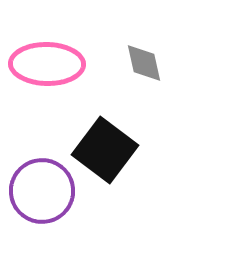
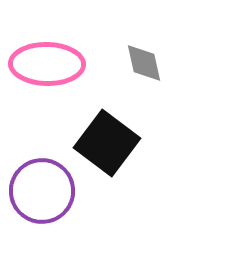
black square: moved 2 px right, 7 px up
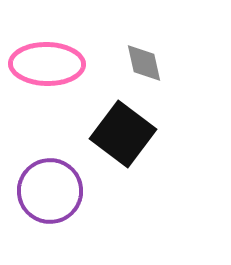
black square: moved 16 px right, 9 px up
purple circle: moved 8 px right
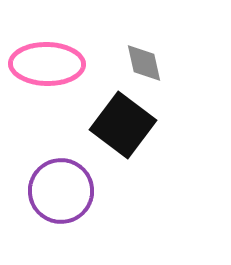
black square: moved 9 px up
purple circle: moved 11 px right
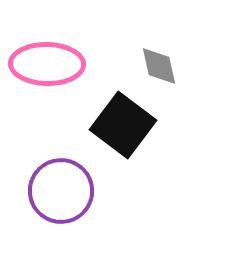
gray diamond: moved 15 px right, 3 px down
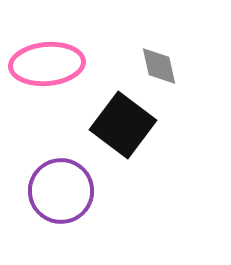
pink ellipse: rotated 6 degrees counterclockwise
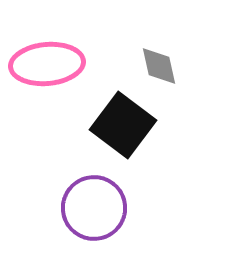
purple circle: moved 33 px right, 17 px down
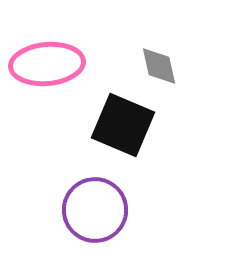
black square: rotated 14 degrees counterclockwise
purple circle: moved 1 px right, 2 px down
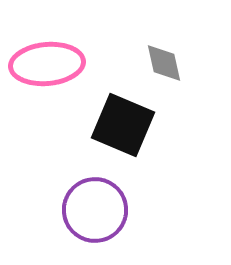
gray diamond: moved 5 px right, 3 px up
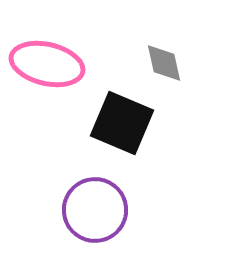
pink ellipse: rotated 18 degrees clockwise
black square: moved 1 px left, 2 px up
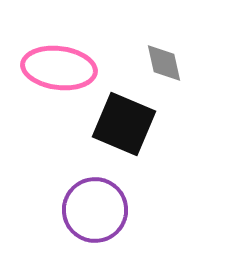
pink ellipse: moved 12 px right, 4 px down; rotated 6 degrees counterclockwise
black square: moved 2 px right, 1 px down
